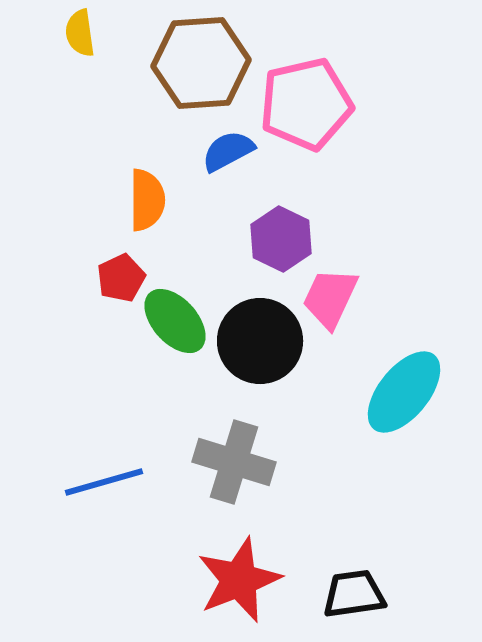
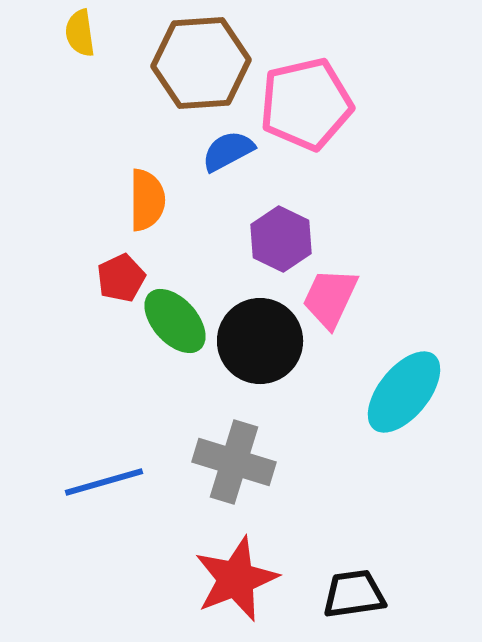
red star: moved 3 px left, 1 px up
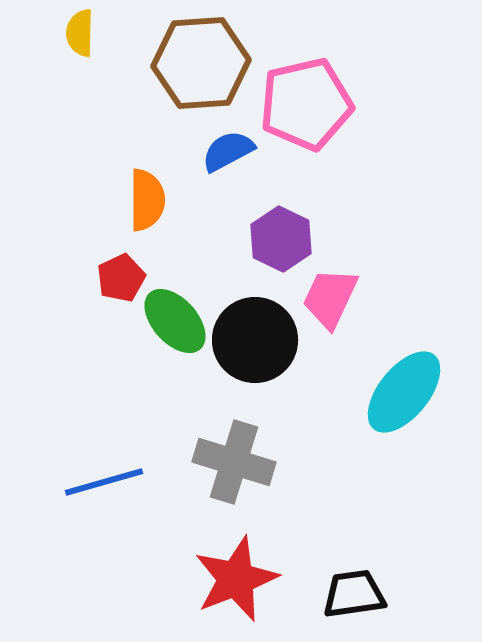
yellow semicircle: rotated 9 degrees clockwise
black circle: moved 5 px left, 1 px up
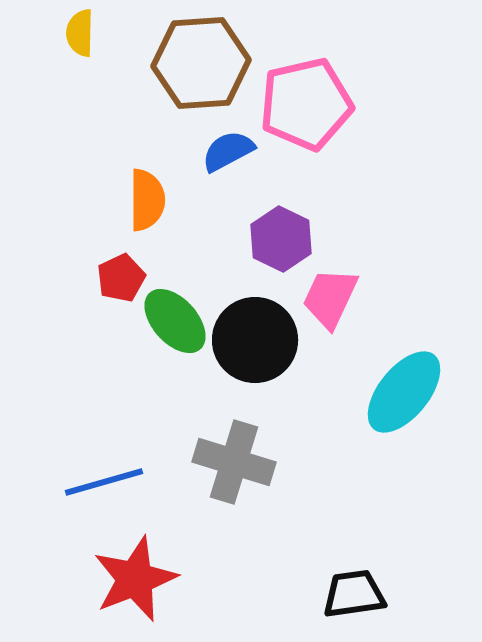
red star: moved 101 px left
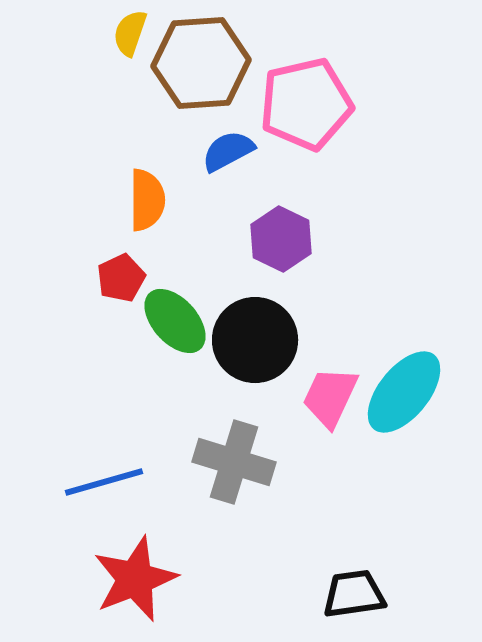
yellow semicircle: moved 50 px right; rotated 18 degrees clockwise
pink trapezoid: moved 99 px down
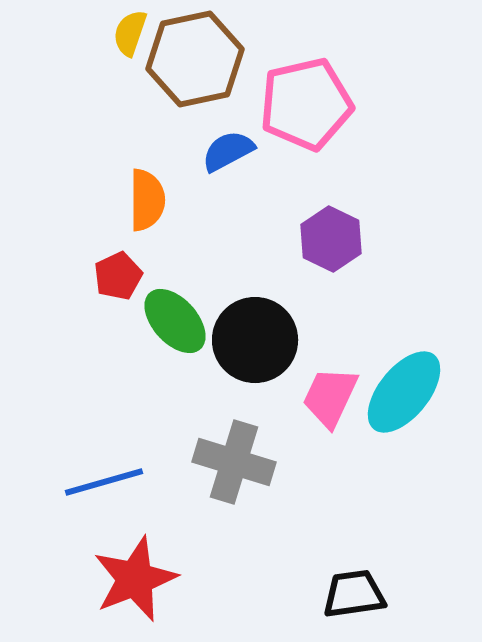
brown hexagon: moved 6 px left, 4 px up; rotated 8 degrees counterclockwise
purple hexagon: moved 50 px right
red pentagon: moved 3 px left, 2 px up
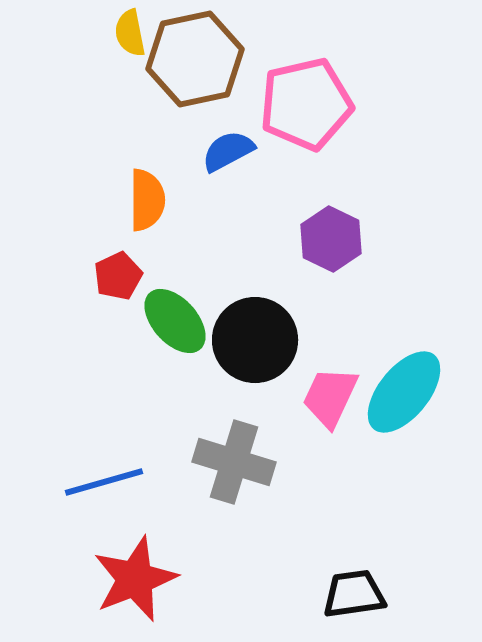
yellow semicircle: rotated 30 degrees counterclockwise
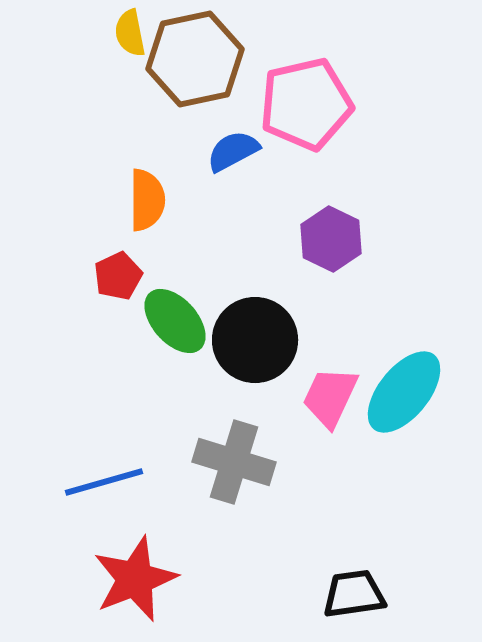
blue semicircle: moved 5 px right
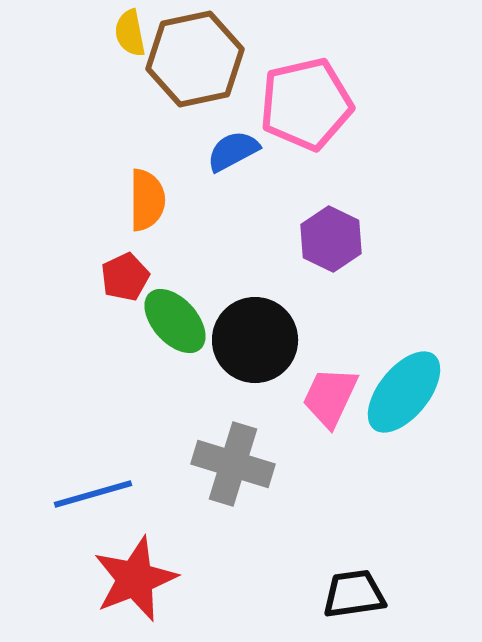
red pentagon: moved 7 px right, 1 px down
gray cross: moved 1 px left, 2 px down
blue line: moved 11 px left, 12 px down
